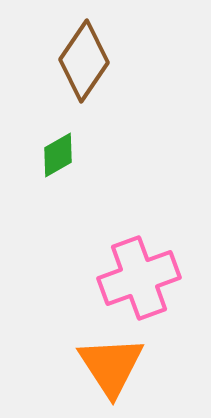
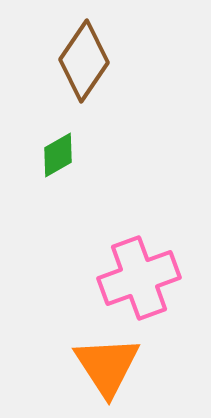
orange triangle: moved 4 px left
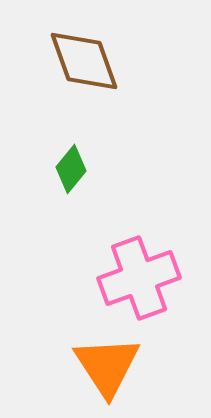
brown diamond: rotated 54 degrees counterclockwise
green diamond: moved 13 px right, 14 px down; rotated 21 degrees counterclockwise
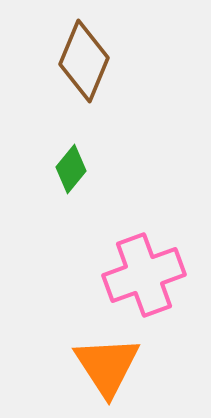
brown diamond: rotated 42 degrees clockwise
pink cross: moved 5 px right, 3 px up
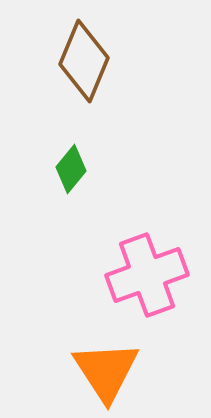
pink cross: moved 3 px right
orange triangle: moved 1 px left, 5 px down
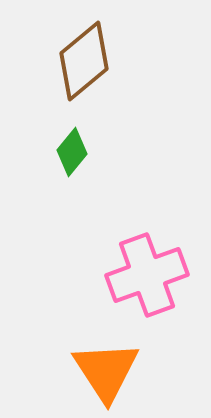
brown diamond: rotated 28 degrees clockwise
green diamond: moved 1 px right, 17 px up
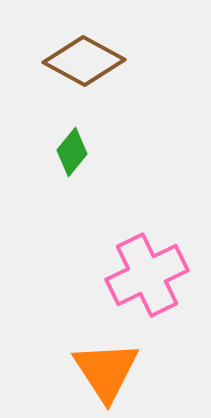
brown diamond: rotated 68 degrees clockwise
pink cross: rotated 6 degrees counterclockwise
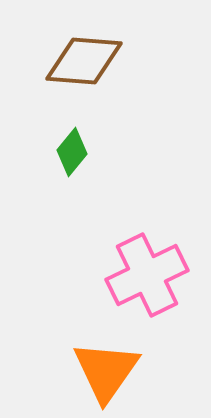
brown diamond: rotated 24 degrees counterclockwise
orange triangle: rotated 8 degrees clockwise
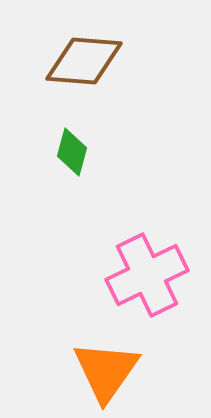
green diamond: rotated 24 degrees counterclockwise
